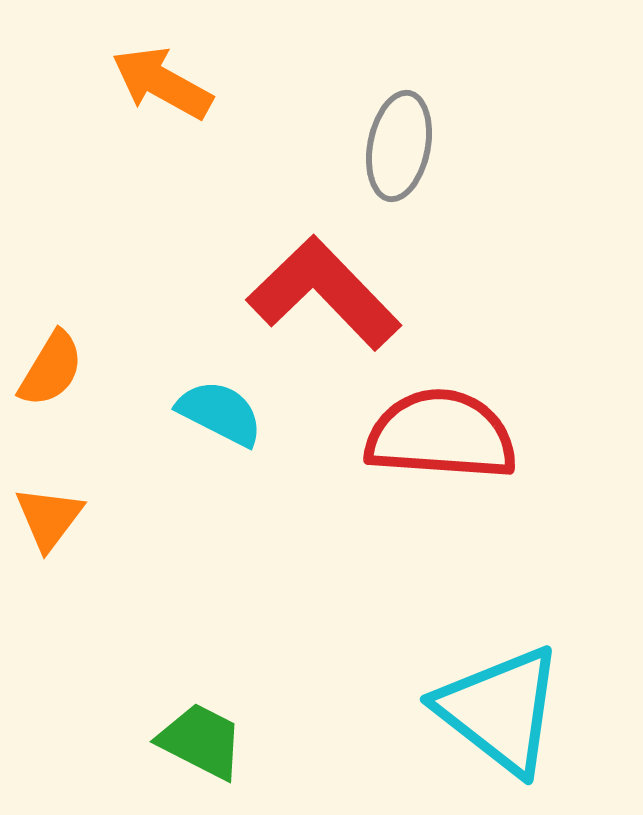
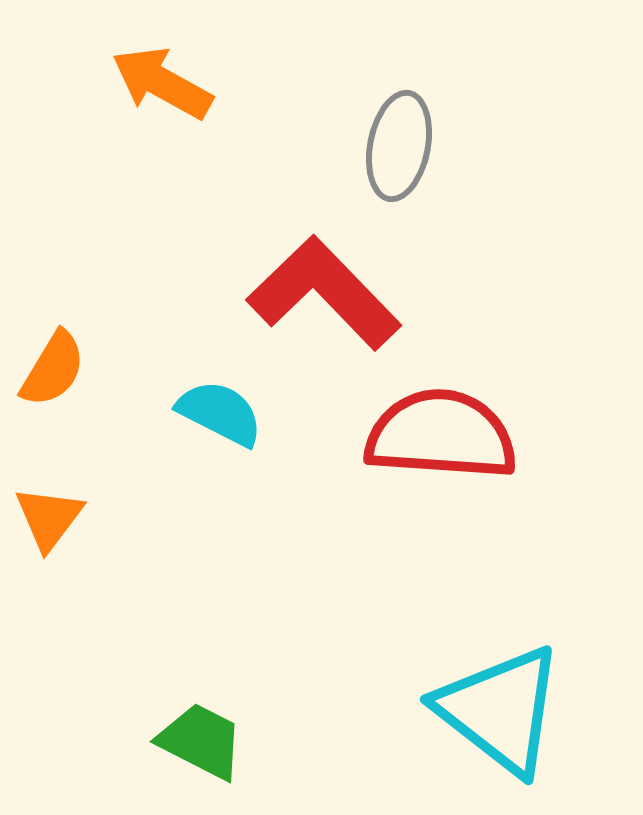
orange semicircle: moved 2 px right
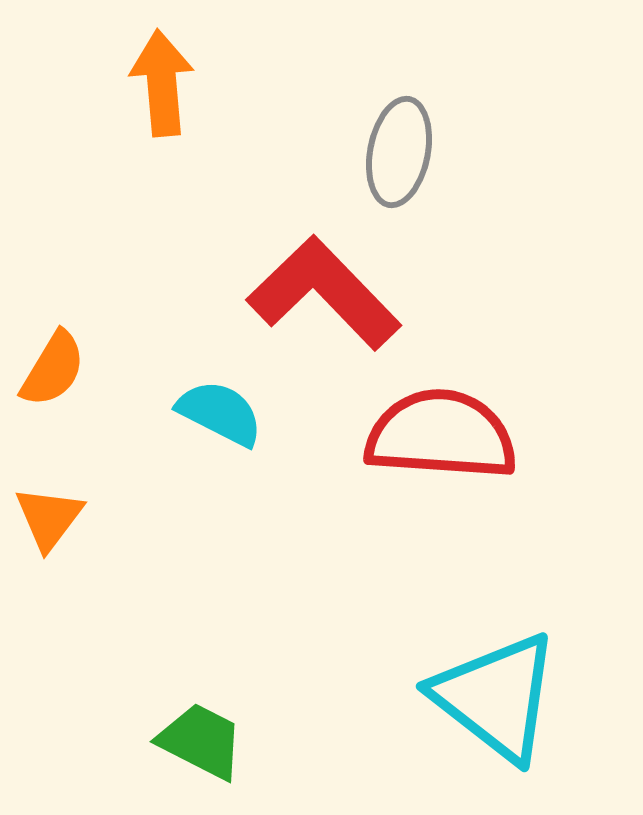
orange arrow: rotated 56 degrees clockwise
gray ellipse: moved 6 px down
cyan triangle: moved 4 px left, 13 px up
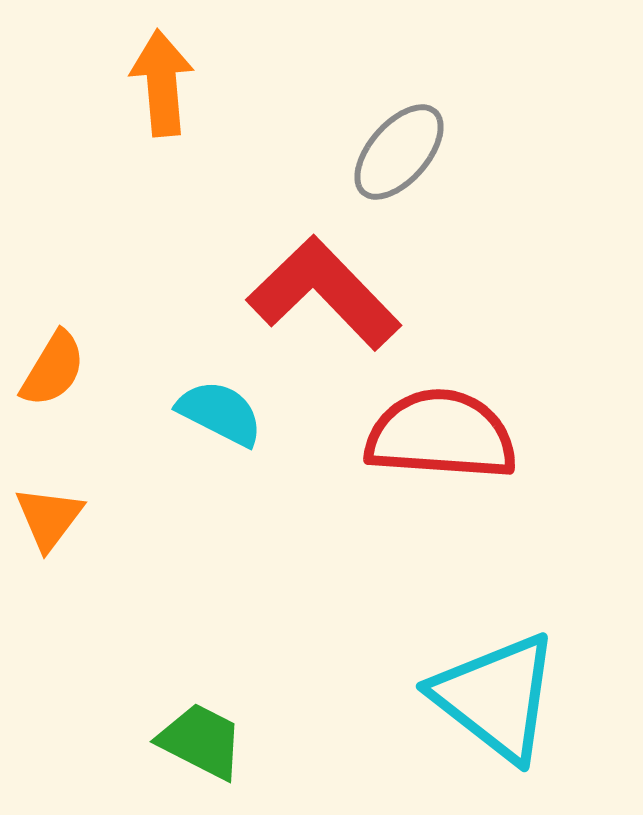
gray ellipse: rotated 30 degrees clockwise
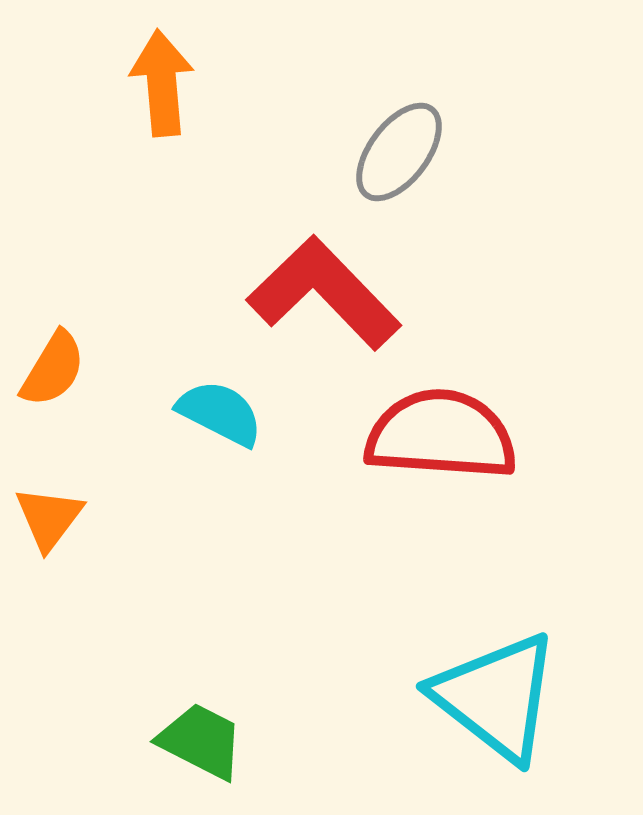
gray ellipse: rotated 4 degrees counterclockwise
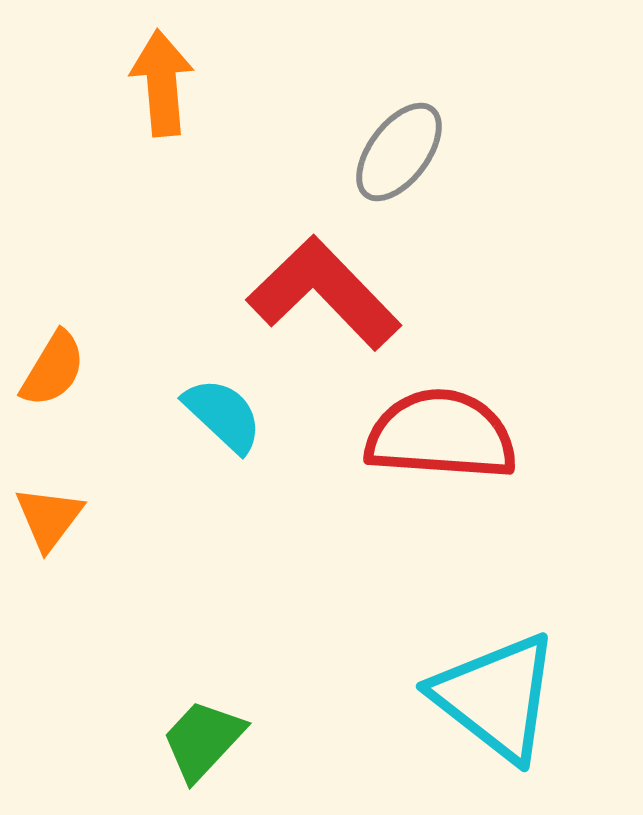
cyan semicircle: moved 3 px right, 2 px down; rotated 16 degrees clockwise
green trapezoid: moved 2 px right, 1 px up; rotated 74 degrees counterclockwise
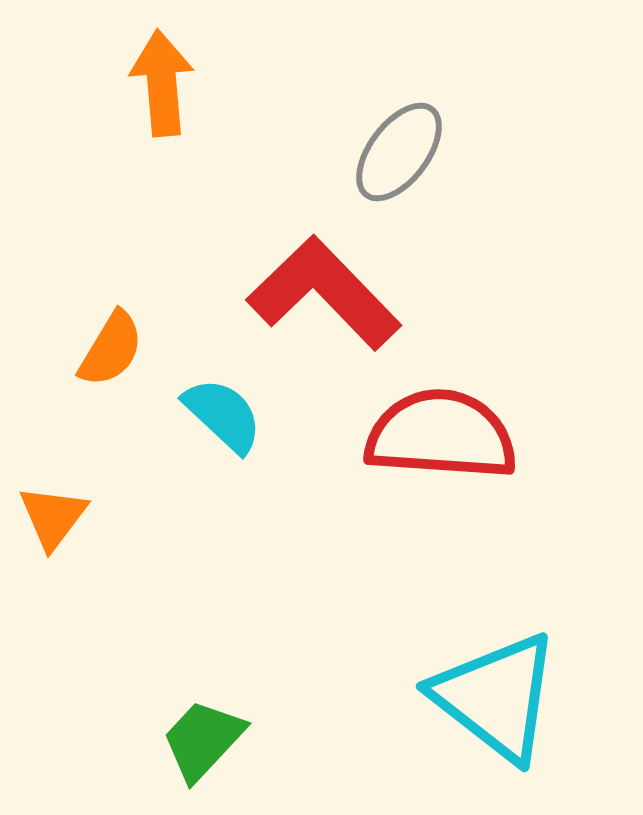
orange semicircle: moved 58 px right, 20 px up
orange triangle: moved 4 px right, 1 px up
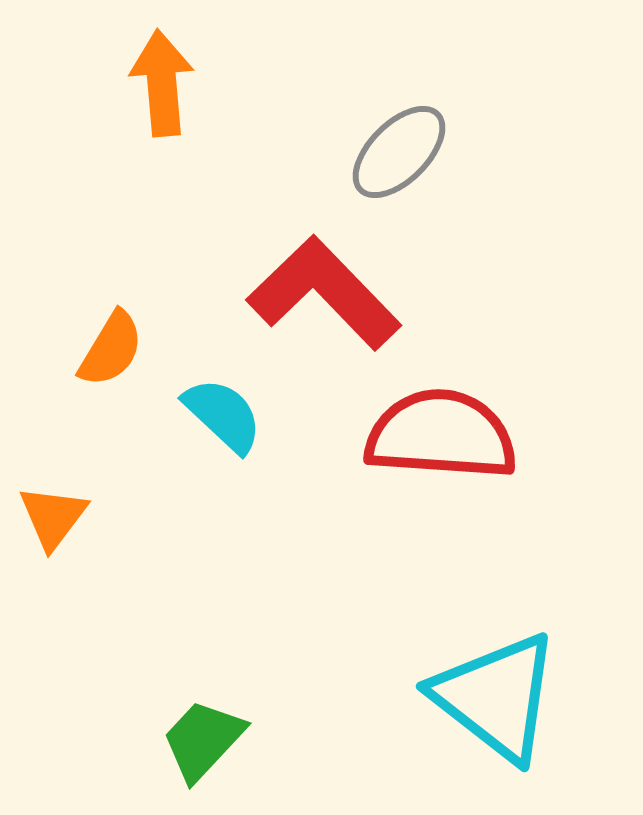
gray ellipse: rotated 8 degrees clockwise
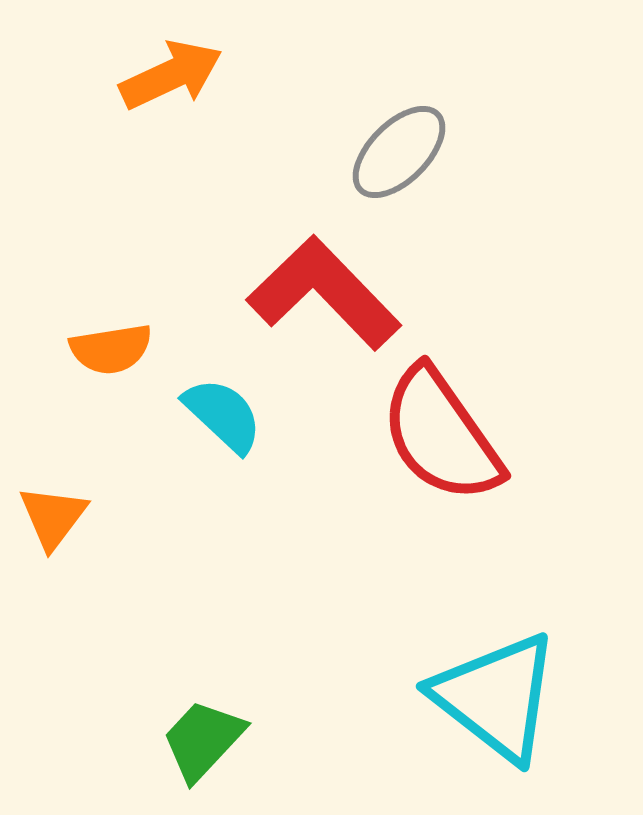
orange arrow: moved 9 px right, 8 px up; rotated 70 degrees clockwise
orange semicircle: rotated 50 degrees clockwise
red semicircle: rotated 129 degrees counterclockwise
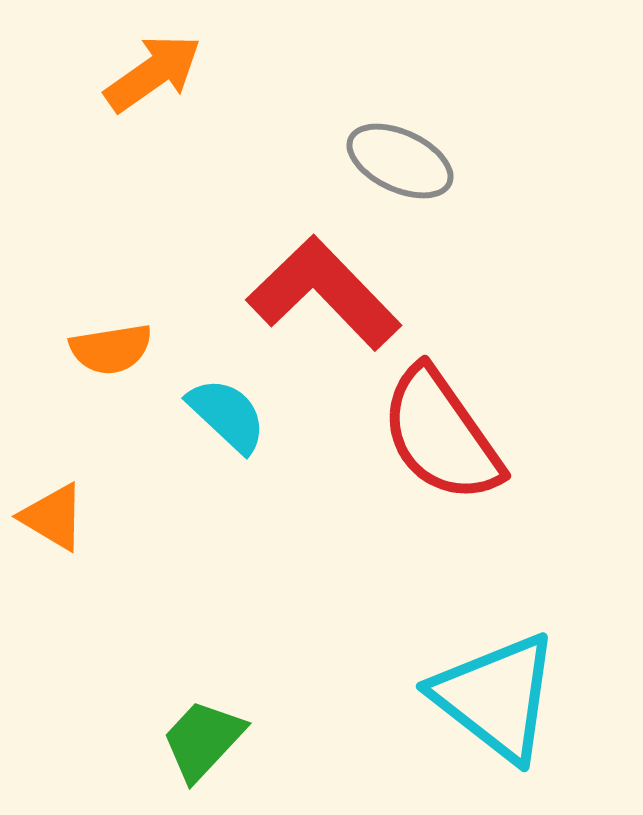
orange arrow: moved 18 px left, 2 px up; rotated 10 degrees counterclockwise
gray ellipse: moved 1 px right, 9 px down; rotated 70 degrees clockwise
cyan semicircle: moved 4 px right
orange triangle: rotated 36 degrees counterclockwise
